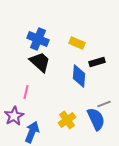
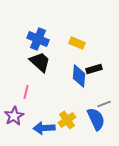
black rectangle: moved 3 px left, 7 px down
blue arrow: moved 12 px right, 4 px up; rotated 115 degrees counterclockwise
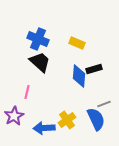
pink line: moved 1 px right
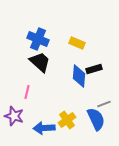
purple star: rotated 24 degrees counterclockwise
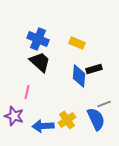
blue arrow: moved 1 px left, 2 px up
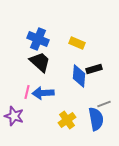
blue semicircle: rotated 15 degrees clockwise
blue arrow: moved 33 px up
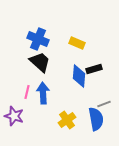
blue arrow: rotated 90 degrees clockwise
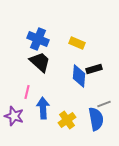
blue arrow: moved 15 px down
